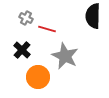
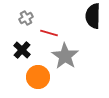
gray cross: rotated 32 degrees clockwise
red line: moved 2 px right, 4 px down
gray star: rotated 8 degrees clockwise
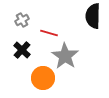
gray cross: moved 4 px left, 2 px down
orange circle: moved 5 px right, 1 px down
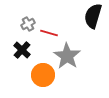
black semicircle: rotated 15 degrees clockwise
gray cross: moved 6 px right, 4 px down
gray star: moved 2 px right
orange circle: moved 3 px up
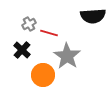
black semicircle: rotated 110 degrees counterclockwise
gray cross: moved 1 px right
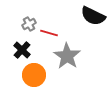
black semicircle: rotated 30 degrees clockwise
orange circle: moved 9 px left
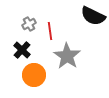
red line: moved 1 px right, 2 px up; rotated 66 degrees clockwise
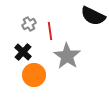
black cross: moved 1 px right, 2 px down
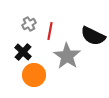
black semicircle: moved 20 px down
red line: rotated 18 degrees clockwise
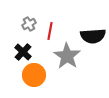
black semicircle: rotated 30 degrees counterclockwise
